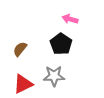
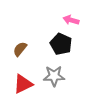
pink arrow: moved 1 px right, 1 px down
black pentagon: rotated 10 degrees counterclockwise
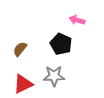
pink arrow: moved 6 px right
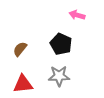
pink arrow: moved 5 px up
gray star: moved 5 px right
red triangle: rotated 20 degrees clockwise
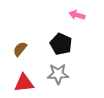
gray star: moved 1 px left, 2 px up
red triangle: moved 1 px right, 1 px up
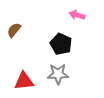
brown semicircle: moved 6 px left, 19 px up
red triangle: moved 2 px up
